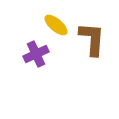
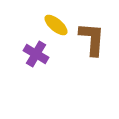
purple cross: rotated 35 degrees counterclockwise
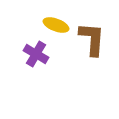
yellow ellipse: rotated 20 degrees counterclockwise
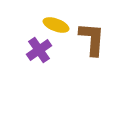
purple cross: moved 3 px right, 4 px up; rotated 25 degrees clockwise
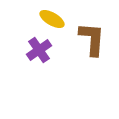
yellow ellipse: moved 4 px left, 6 px up; rotated 10 degrees clockwise
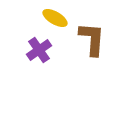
yellow ellipse: moved 3 px right, 1 px up
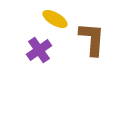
yellow ellipse: moved 1 px down
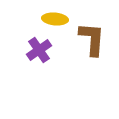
yellow ellipse: rotated 25 degrees counterclockwise
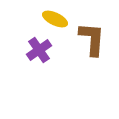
yellow ellipse: rotated 20 degrees clockwise
